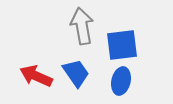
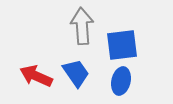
gray arrow: rotated 6 degrees clockwise
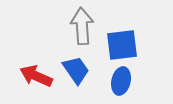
blue trapezoid: moved 3 px up
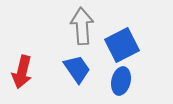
blue square: rotated 20 degrees counterclockwise
blue trapezoid: moved 1 px right, 1 px up
red arrow: moved 14 px left, 4 px up; rotated 100 degrees counterclockwise
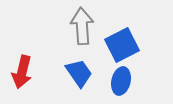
blue trapezoid: moved 2 px right, 4 px down
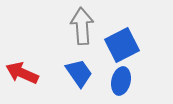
red arrow: moved 1 px down; rotated 100 degrees clockwise
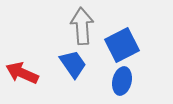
blue trapezoid: moved 6 px left, 9 px up
blue ellipse: moved 1 px right
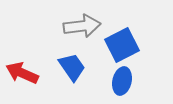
gray arrow: rotated 87 degrees clockwise
blue trapezoid: moved 1 px left, 3 px down
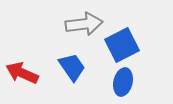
gray arrow: moved 2 px right, 2 px up
blue ellipse: moved 1 px right, 1 px down
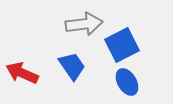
blue trapezoid: moved 1 px up
blue ellipse: moved 4 px right; rotated 44 degrees counterclockwise
